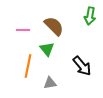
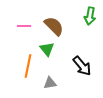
pink line: moved 1 px right, 4 px up
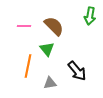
black arrow: moved 5 px left, 5 px down
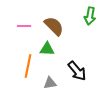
green triangle: rotated 49 degrees counterclockwise
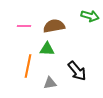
green arrow: rotated 84 degrees counterclockwise
brown semicircle: rotated 55 degrees counterclockwise
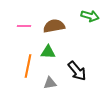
green triangle: moved 1 px right, 3 px down
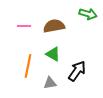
green arrow: moved 2 px left, 2 px up
green triangle: moved 5 px right, 2 px down; rotated 28 degrees clockwise
black arrow: rotated 105 degrees counterclockwise
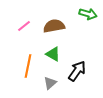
pink line: rotated 40 degrees counterclockwise
gray triangle: rotated 32 degrees counterclockwise
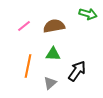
green triangle: rotated 28 degrees counterclockwise
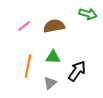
green triangle: moved 3 px down
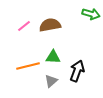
green arrow: moved 3 px right
brown semicircle: moved 4 px left, 1 px up
orange line: rotated 65 degrees clockwise
black arrow: rotated 15 degrees counterclockwise
gray triangle: moved 1 px right, 2 px up
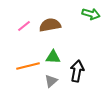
black arrow: rotated 10 degrees counterclockwise
